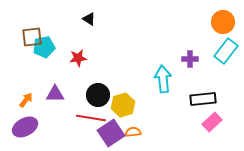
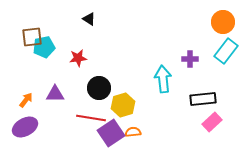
black circle: moved 1 px right, 7 px up
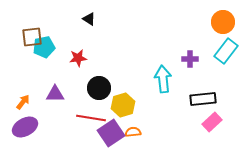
orange arrow: moved 3 px left, 2 px down
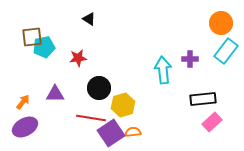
orange circle: moved 2 px left, 1 px down
cyan arrow: moved 9 px up
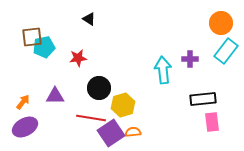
purple triangle: moved 2 px down
pink rectangle: rotated 54 degrees counterclockwise
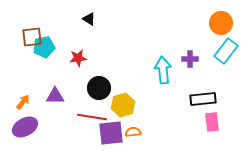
red line: moved 1 px right, 1 px up
purple square: rotated 28 degrees clockwise
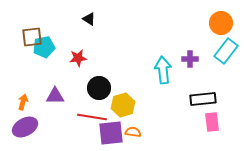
orange arrow: rotated 21 degrees counterclockwise
orange semicircle: rotated 14 degrees clockwise
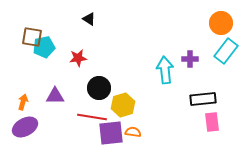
brown square: rotated 15 degrees clockwise
cyan arrow: moved 2 px right
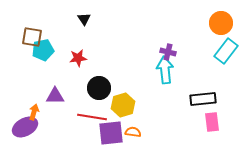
black triangle: moved 5 px left; rotated 24 degrees clockwise
cyan pentagon: moved 1 px left, 3 px down
purple cross: moved 22 px left, 7 px up; rotated 14 degrees clockwise
orange arrow: moved 11 px right, 10 px down
